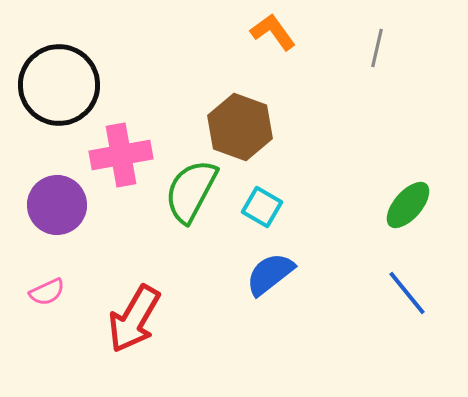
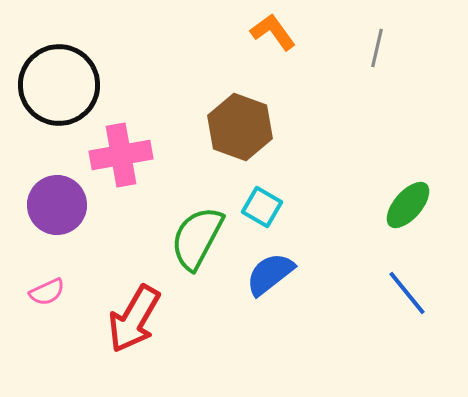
green semicircle: moved 6 px right, 47 px down
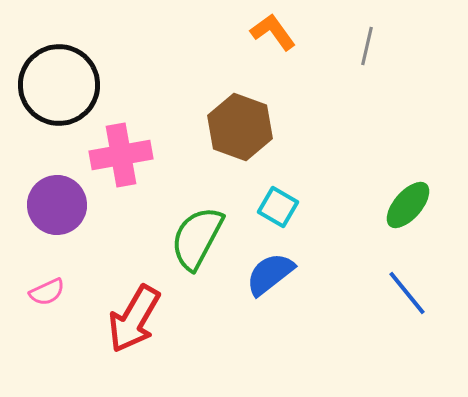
gray line: moved 10 px left, 2 px up
cyan square: moved 16 px right
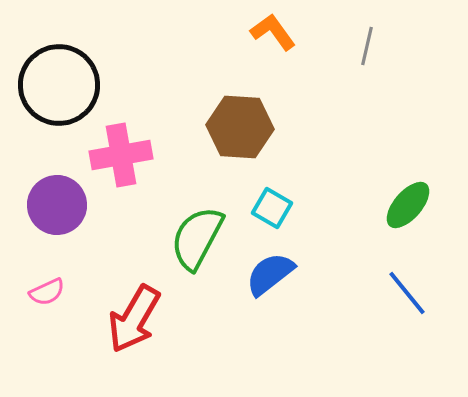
brown hexagon: rotated 16 degrees counterclockwise
cyan square: moved 6 px left, 1 px down
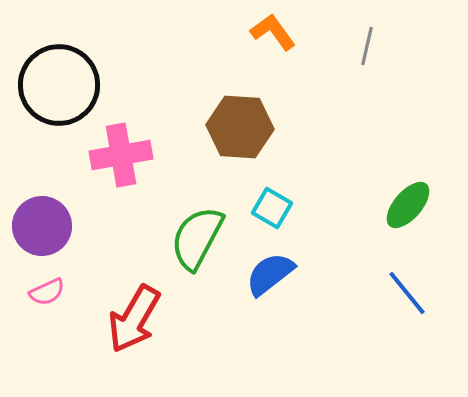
purple circle: moved 15 px left, 21 px down
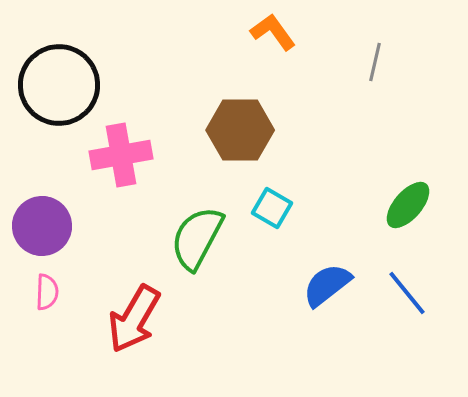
gray line: moved 8 px right, 16 px down
brown hexagon: moved 3 px down; rotated 4 degrees counterclockwise
blue semicircle: moved 57 px right, 11 px down
pink semicircle: rotated 63 degrees counterclockwise
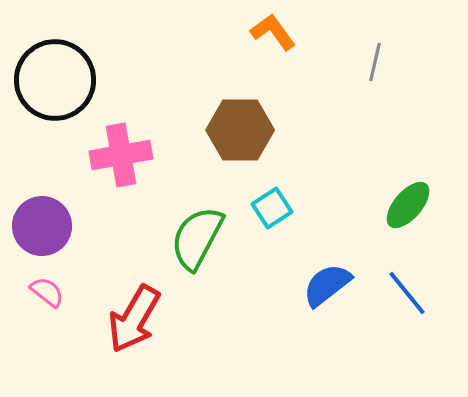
black circle: moved 4 px left, 5 px up
cyan square: rotated 27 degrees clockwise
pink semicircle: rotated 54 degrees counterclockwise
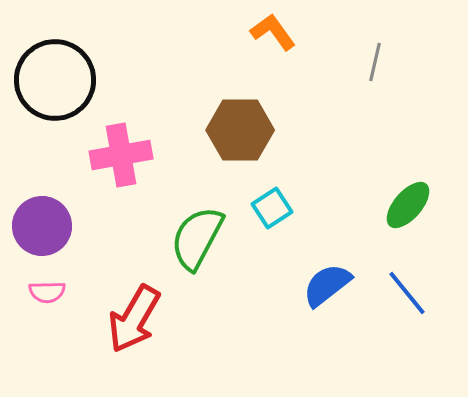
pink semicircle: rotated 141 degrees clockwise
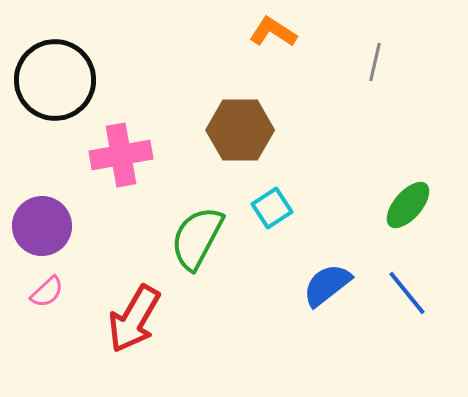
orange L-shape: rotated 21 degrees counterclockwise
pink semicircle: rotated 42 degrees counterclockwise
